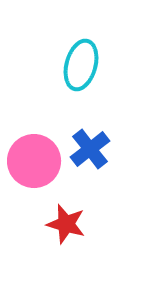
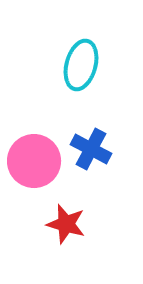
blue cross: moved 1 px right; rotated 24 degrees counterclockwise
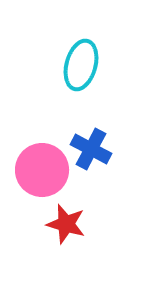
pink circle: moved 8 px right, 9 px down
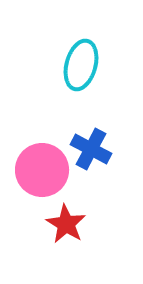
red star: rotated 15 degrees clockwise
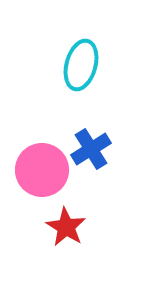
blue cross: rotated 30 degrees clockwise
red star: moved 3 px down
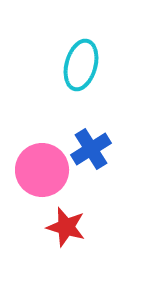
red star: rotated 15 degrees counterclockwise
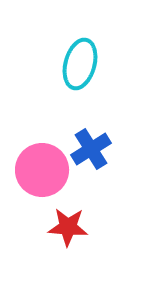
cyan ellipse: moved 1 px left, 1 px up
red star: moved 2 px right; rotated 12 degrees counterclockwise
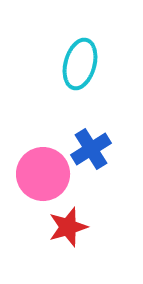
pink circle: moved 1 px right, 4 px down
red star: rotated 21 degrees counterclockwise
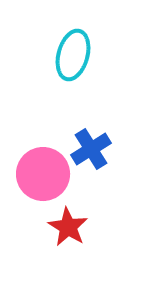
cyan ellipse: moved 7 px left, 9 px up
red star: rotated 24 degrees counterclockwise
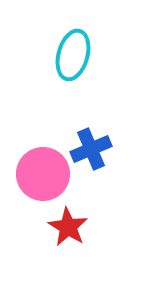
blue cross: rotated 9 degrees clockwise
